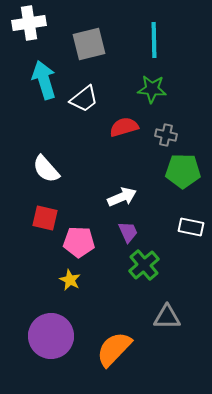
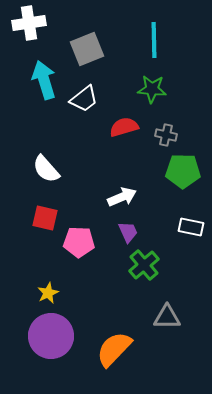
gray square: moved 2 px left, 5 px down; rotated 8 degrees counterclockwise
yellow star: moved 22 px left, 13 px down; rotated 20 degrees clockwise
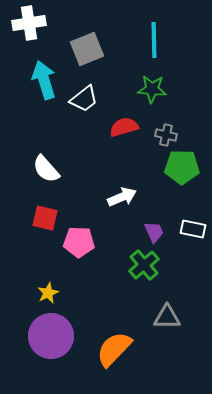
green pentagon: moved 1 px left, 4 px up
white rectangle: moved 2 px right, 2 px down
purple trapezoid: moved 26 px right
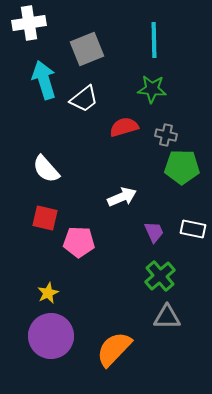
green cross: moved 16 px right, 11 px down
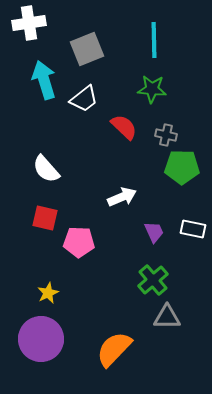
red semicircle: rotated 60 degrees clockwise
green cross: moved 7 px left, 4 px down
purple circle: moved 10 px left, 3 px down
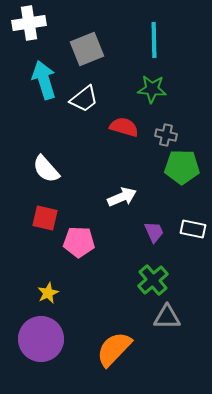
red semicircle: rotated 28 degrees counterclockwise
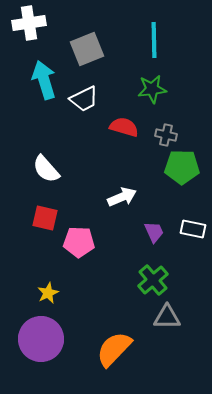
green star: rotated 12 degrees counterclockwise
white trapezoid: rotated 12 degrees clockwise
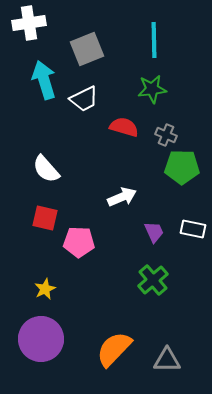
gray cross: rotated 10 degrees clockwise
yellow star: moved 3 px left, 4 px up
gray triangle: moved 43 px down
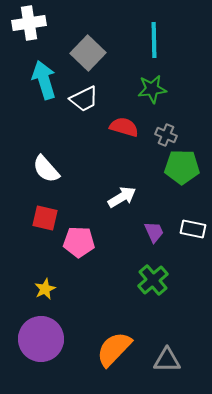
gray square: moved 1 px right, 4 px down; rotated 24 degrees counterclockwise
white arrow: rotated 8 degrees counterclockwise
